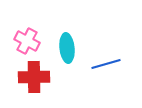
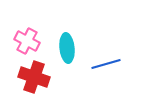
red cross: rotated 20 degrees clockwise
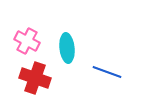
blue line: moved 1 px right, 8 px down; rotated 36 degrees clockwise
red cross: moved 1 px right, 1 px down
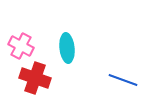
pink cross: moved 6 px left, 5 px down
blue line: moved 16 px right, 8 px down
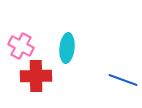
cyan ellipse: rotated 12 degrees clockwise
red cross: moved 1 px right, 2 px up; rotated 20 degrees counterclockwise
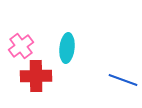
pink cross: rotated 25 degrees clockwise
